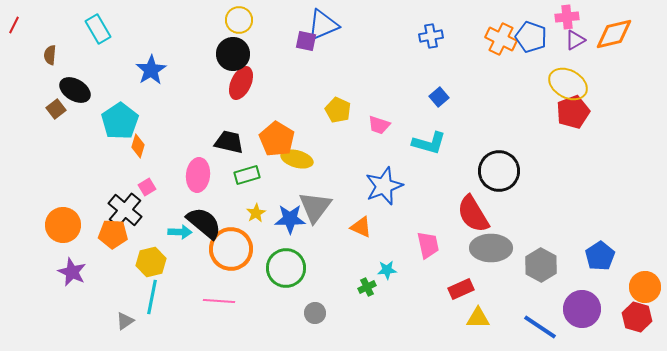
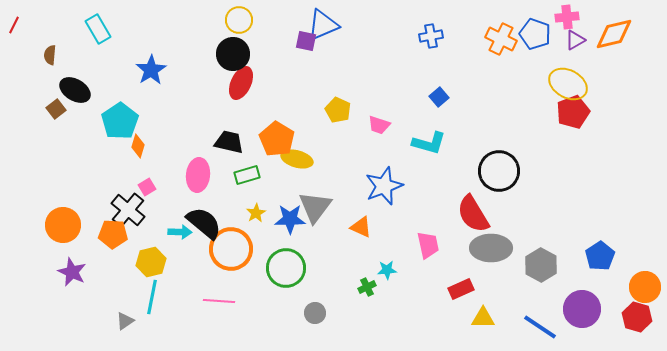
blue pentagon at (531, 37): moved 4 px right, 3 px up
black cross at (125, 210): moved 3 px right
yellow triangle at (478, 318): moved 5 px right
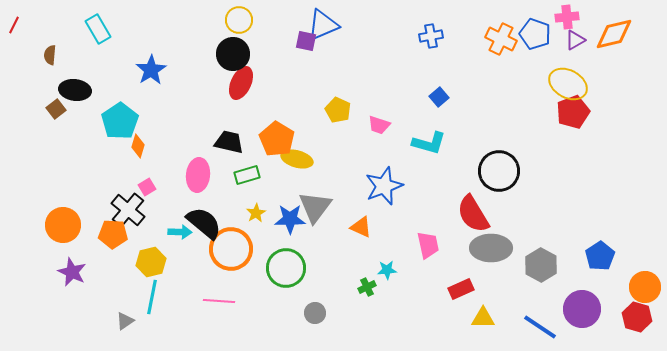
black ellipse at (75, 90): rotated 24 degrees counterclockwise
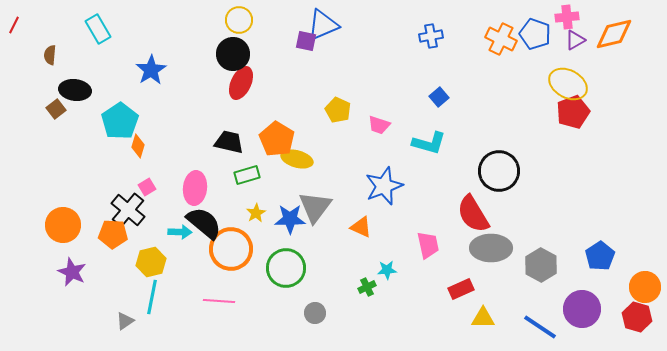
pink ellipse at (198, 175): moved 3 px left, 13 px down
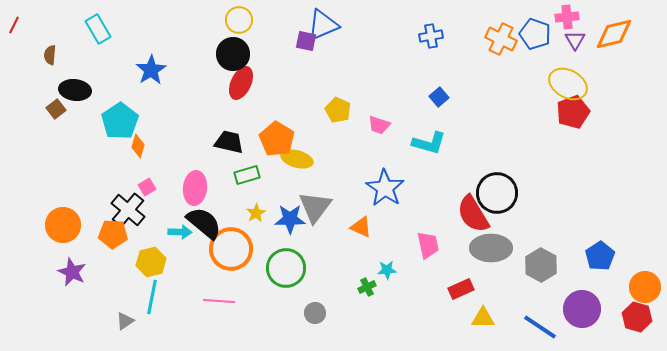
purple triangle at (575, 40): rotated 30 degrees counterclockwise
black circle at (499, 171): moved 2 px left, 22 px down
blue star at (384, 186): moved 1 px right, 2 px down; rotated 18 degrees counterclockwise
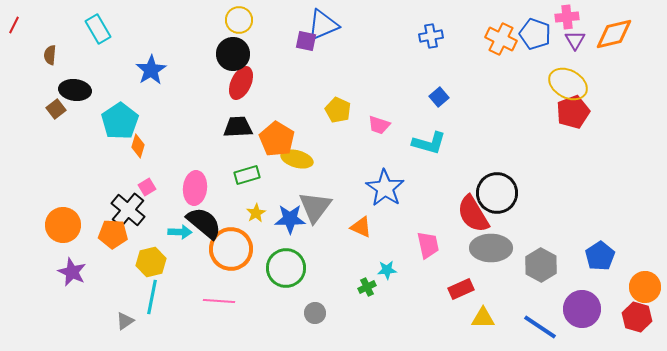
black trapezoid at (229, 142): moved 9 px right, 15 px up; rotated 16 degrees counterclockwise
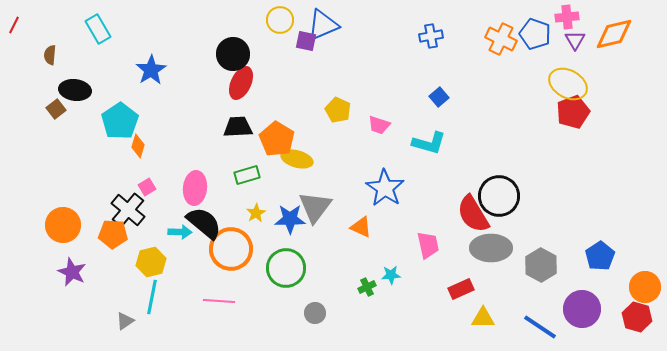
yellow circle at (239, 20): moved 41 px right
black circle at (497, 193): moved 2 px right, 3 px down
cyan star at (387, 270): moved 4 px right, 5 px down
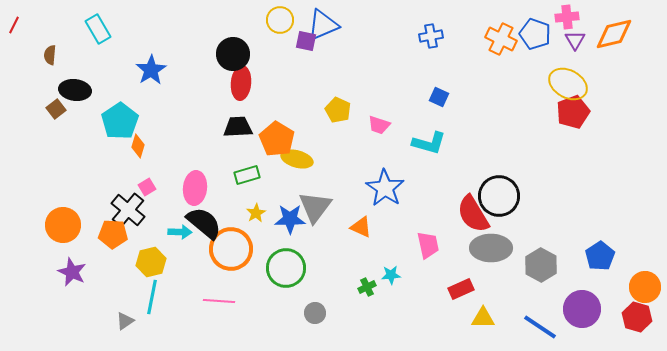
red ellipse at (241, 83): rotated 20 degrees counterclockwise
blue square at (439, 97): rotated 24 degrees counterclockwise
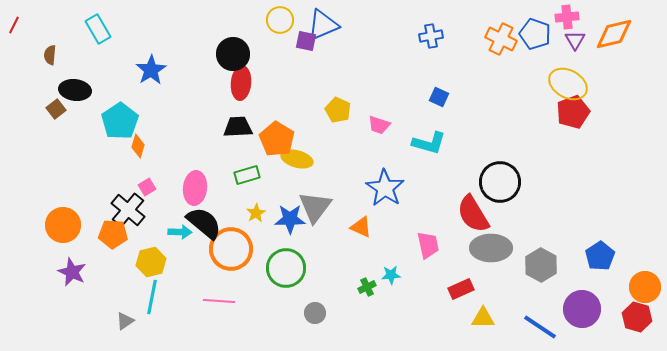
black circle at (499, 196): moved 1 px right, 14 px up
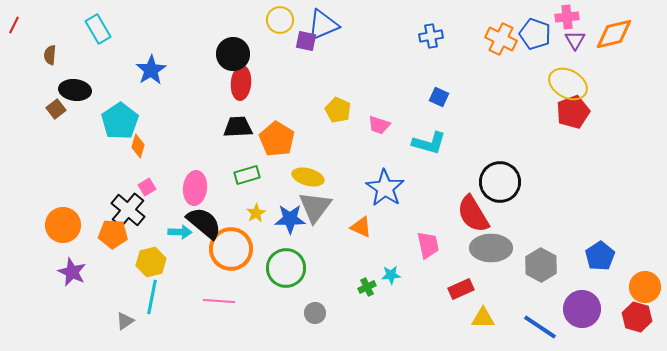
yellow ellipse at (297, 159): moved 11 px right, 18 px down
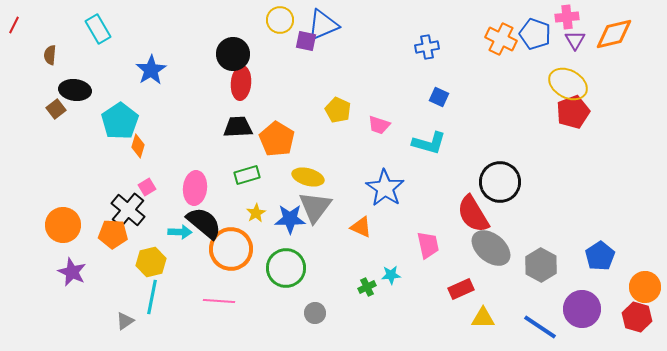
blue cross at (431, 36): moved 4 px left, 11 px down
gray ellipse at (491, 248): rotated 39 degrees clockwise
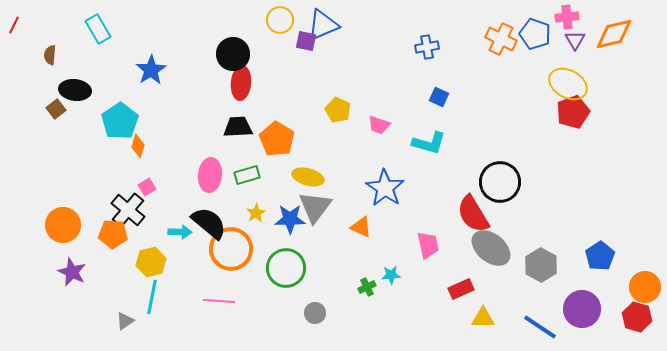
pink ellipse at (195, 188): moved 15 px right, 13 px up
black semicircle at (204, 223): moved 5 px right
